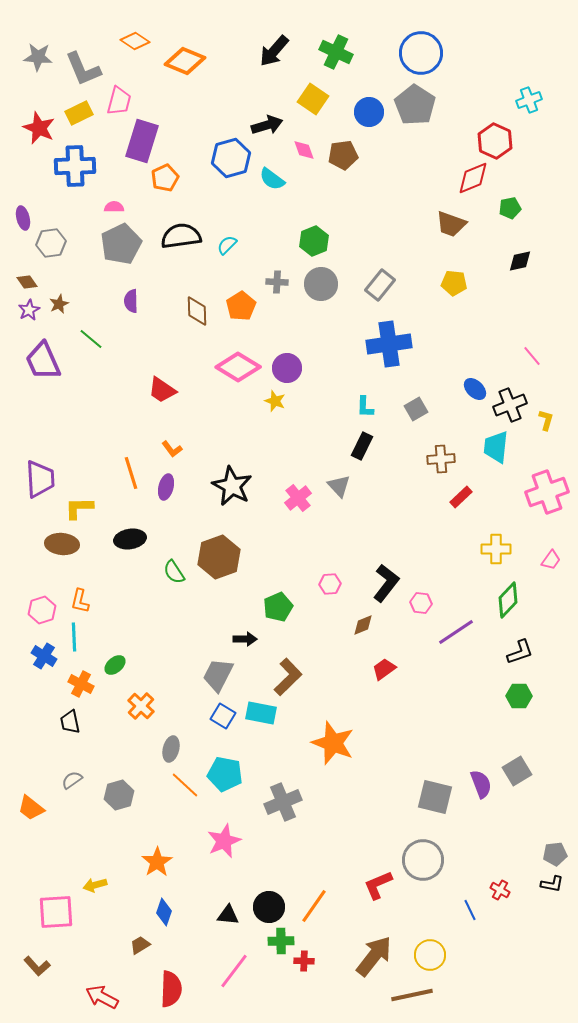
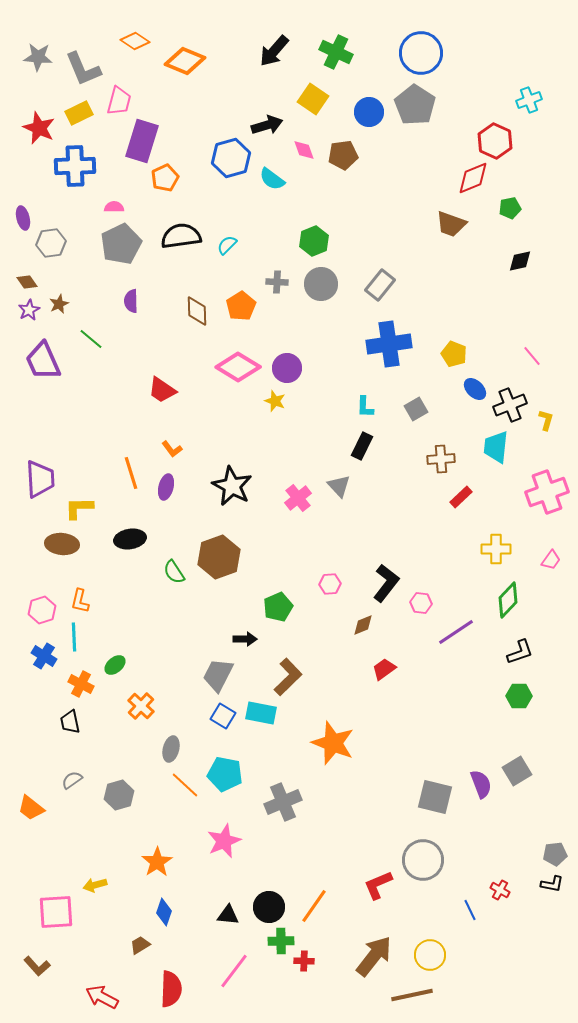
yellow pentagon at (454, 283): moved 71 px down; rotated 15 degrees clockwise
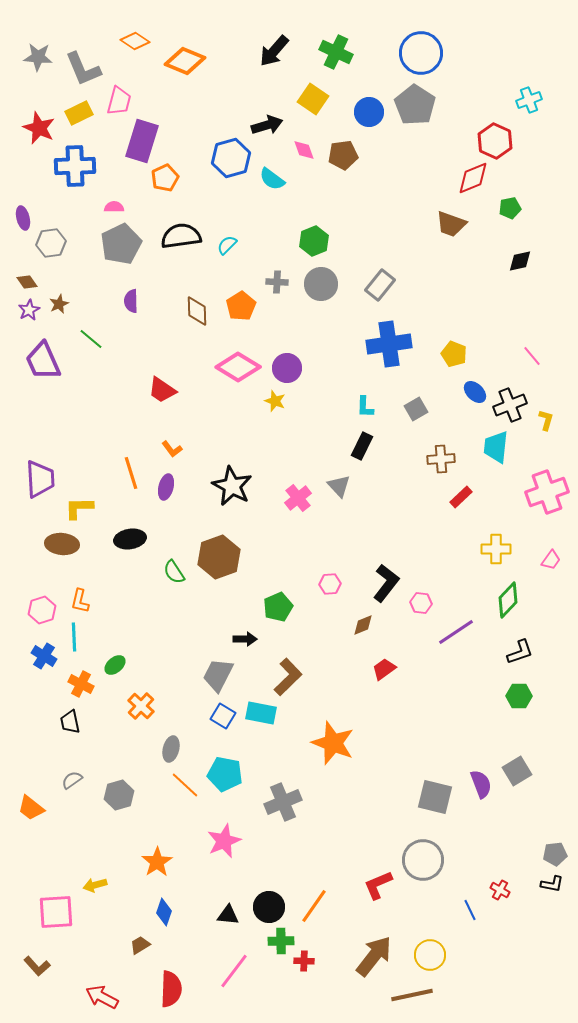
blue ellipse at (475, 389): moved 3 px down
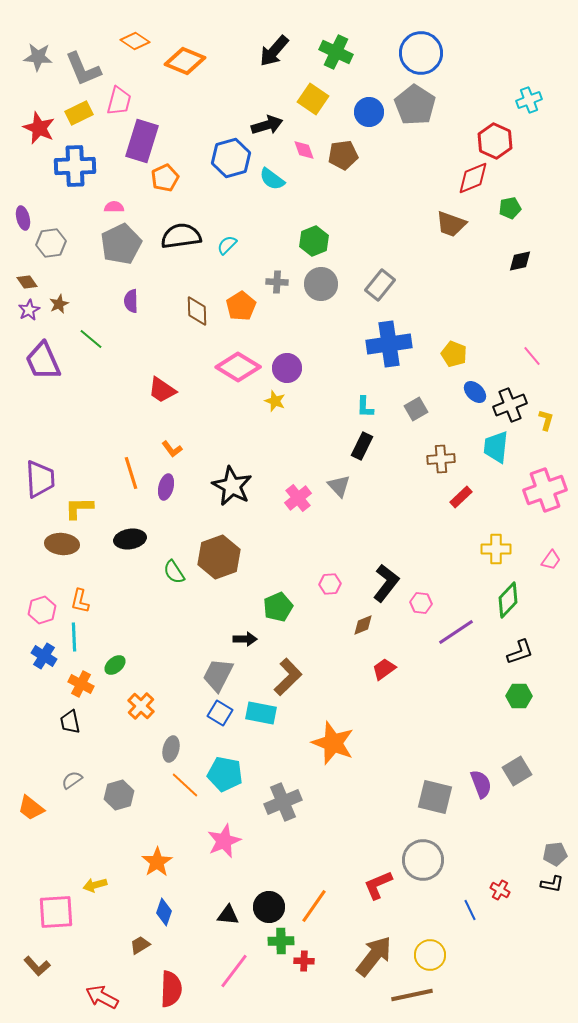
pink cross at (547, 492): moved 2 px left, 2 px up
blue square at (223, 716): moved 3 px left, 3 px up
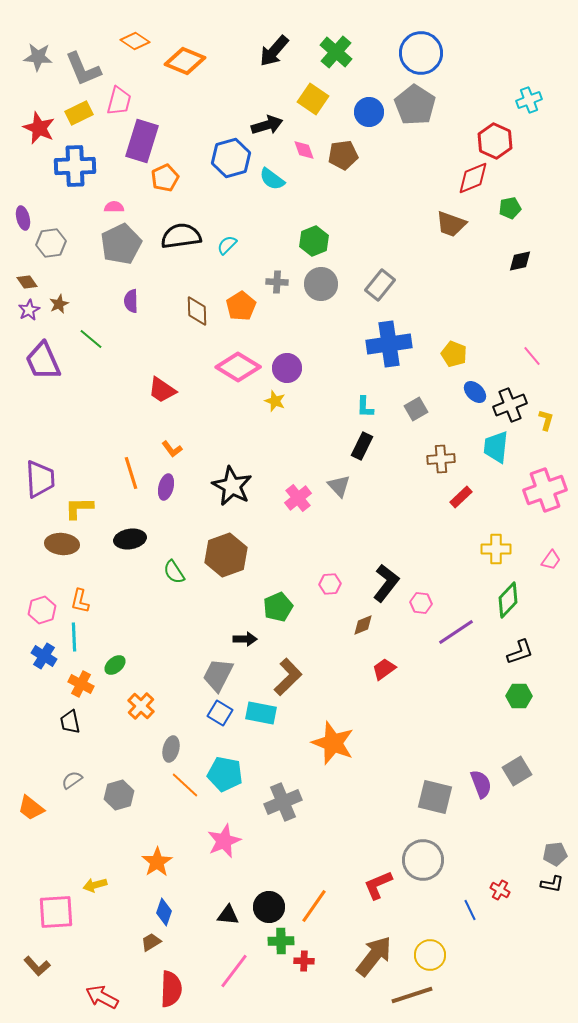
green cross at (336, 52): rotated 16 degrees clockwise
brown hexagon at (219, 557): moved 7 px right, 2 px up
brown trapezoid at (140, 945): moved 11 px right, 3 px up
brown line at (412, 995): rotated 6 degrees counterclockwise
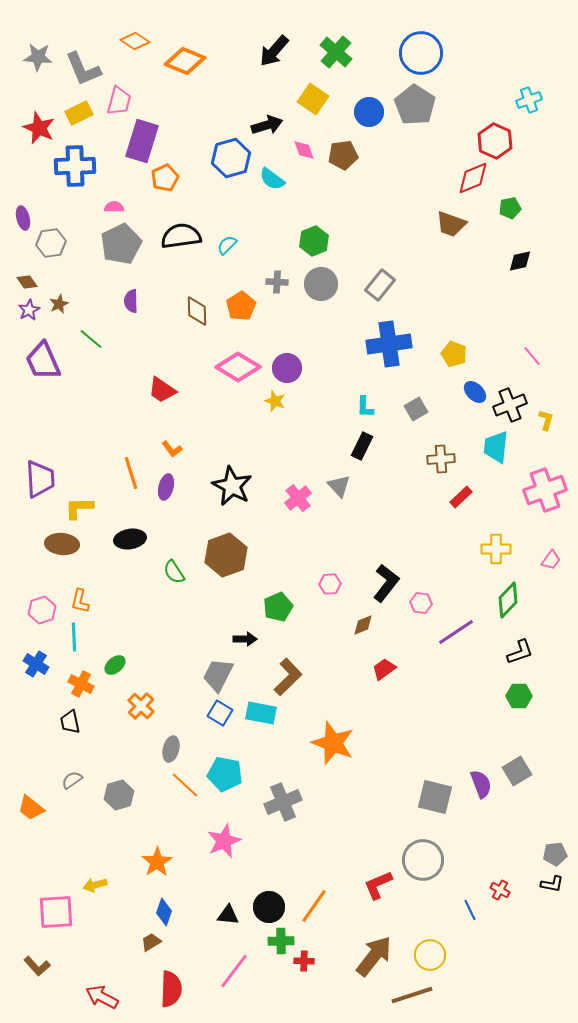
blue cross at (44, 656): moved 8 px left, 8 px down
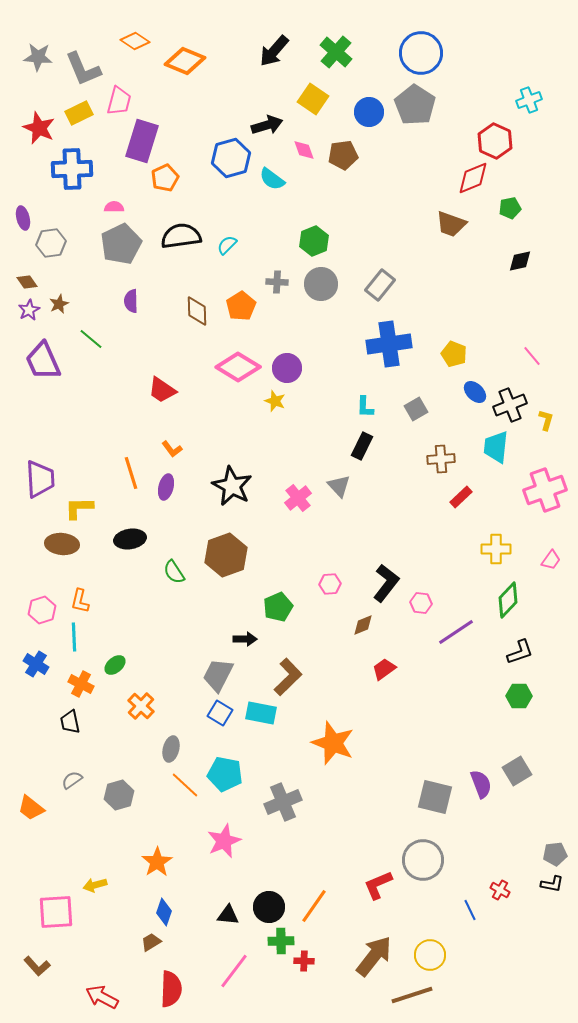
blue cross at (75, 166): moved 3 px left, 3 px down
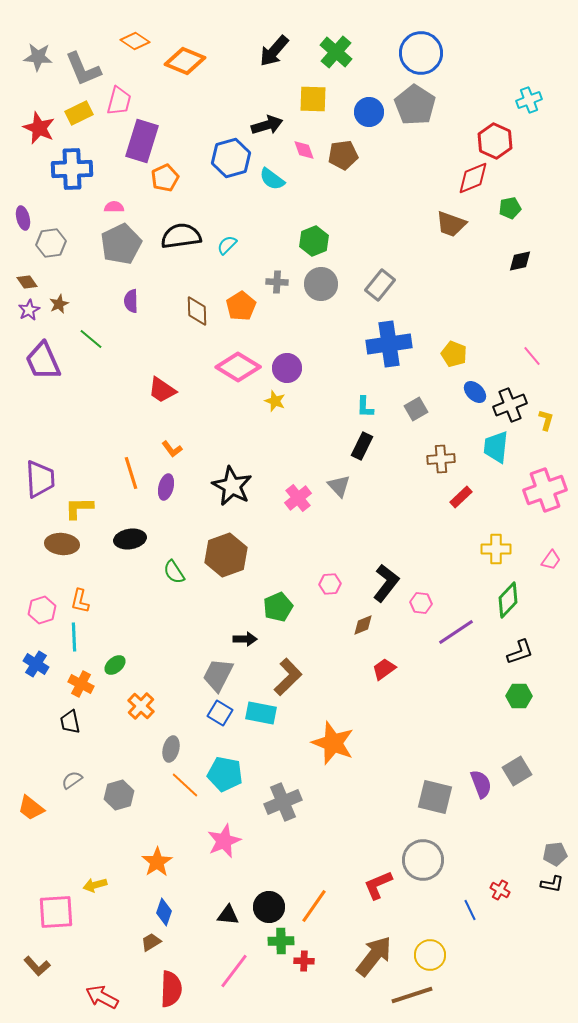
yellow square at (313, 99): rotated 32 degrees counterclockwise
